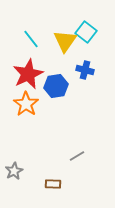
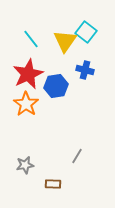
gray line: rotated 28 degrees counterclockwise
gray star: moved 11 px right, 6 px up; rotated 18 degrees clockwise
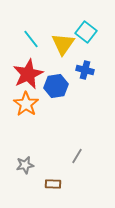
yellow triangle: moved 2 px left, 3 px down
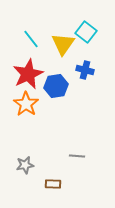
gray line: rotated 63 degrees clockwise
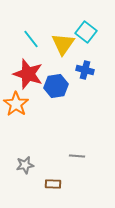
red star: rotated 28 degrees counterclockwise
orange star: moved 10 px left
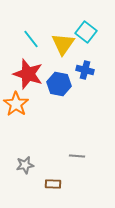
blue hexagon: moved 3 px right, 2 px up; rotated 20 degrees clockwise
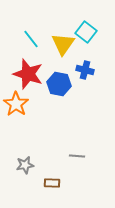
brown rectangle: moved 1 px left, 1 px up
